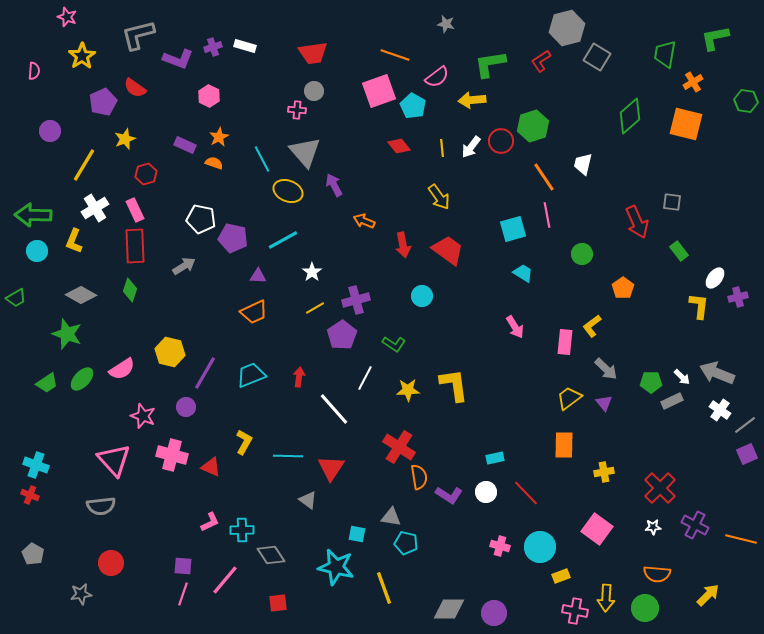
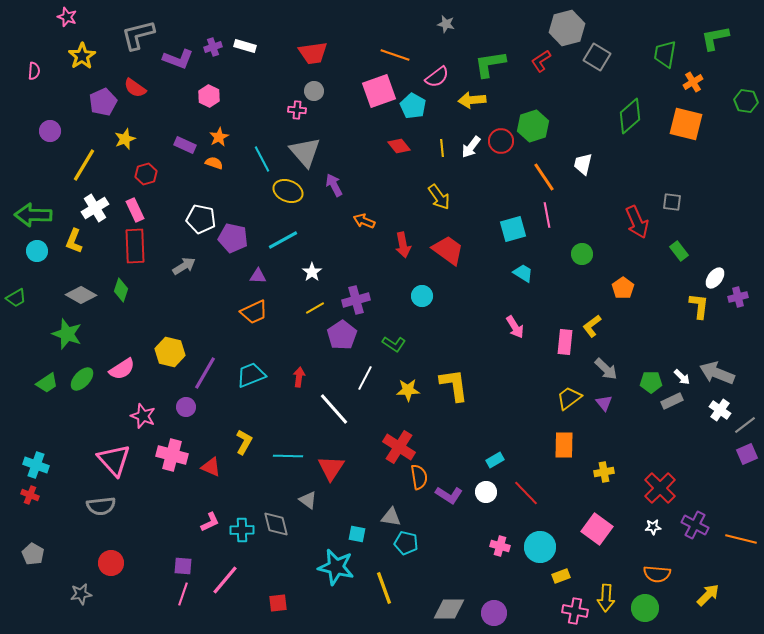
green diamond at (130, 290): moved 9 px left
cyan rectangle at (495, 458): moved 2 px down; rotated 18 degrees counterclockwise
gray diamond at (271, 555): moved 5 px right, 31 px up; rotated 20 degrees clockwise
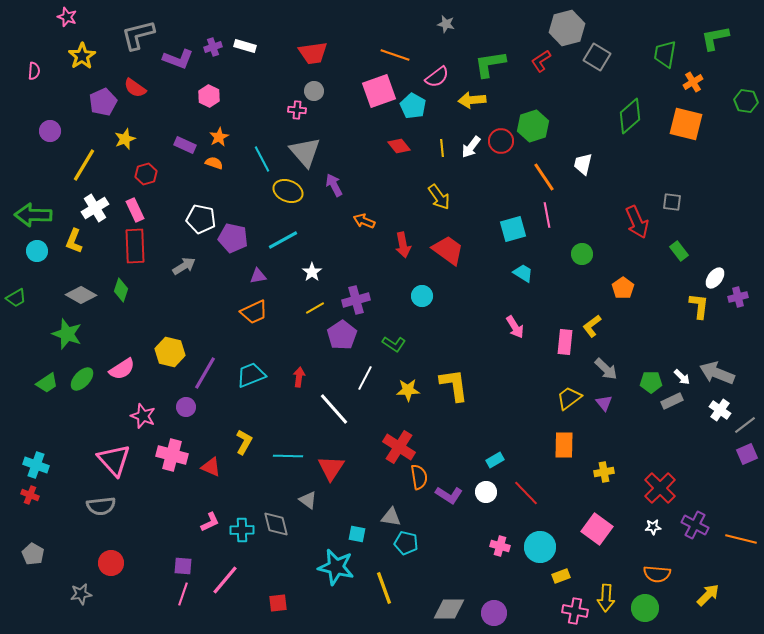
purple triangle at (258, 276): rotated 12 degrees counterclockwise
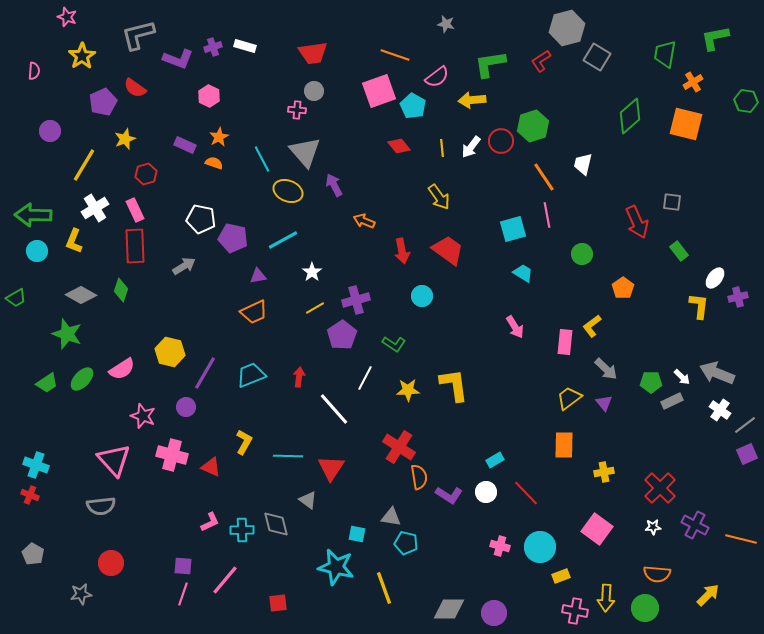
red arrow at (403, 245): moved 1 px left, 6 px down
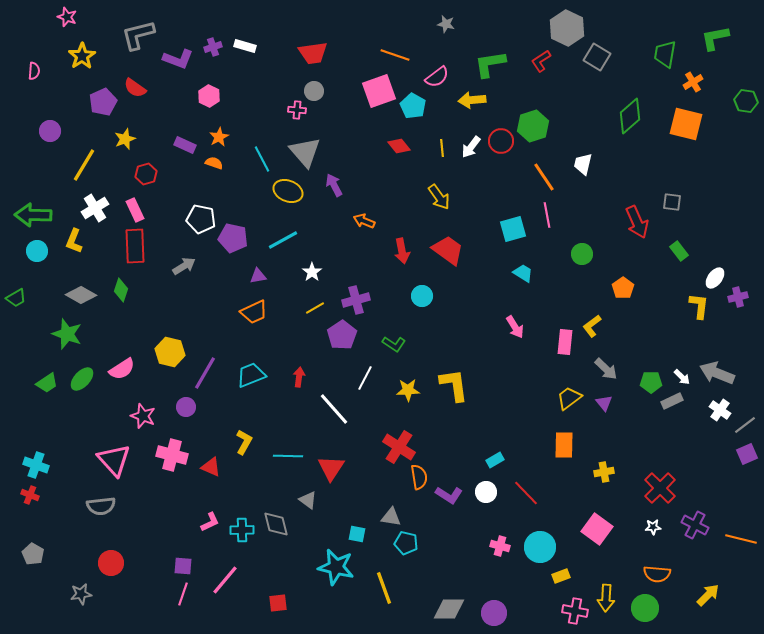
gray hexagon at (567, 28): rotated 20 degrees counterclockwise
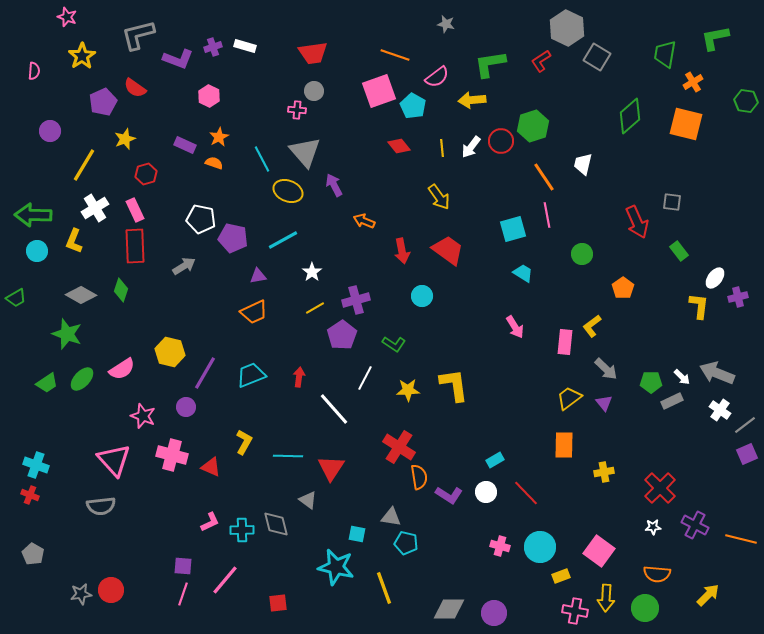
pink square at (597, 529): moved 2 px right, 22 px down
red circle at (111, 563): moved 27 px down
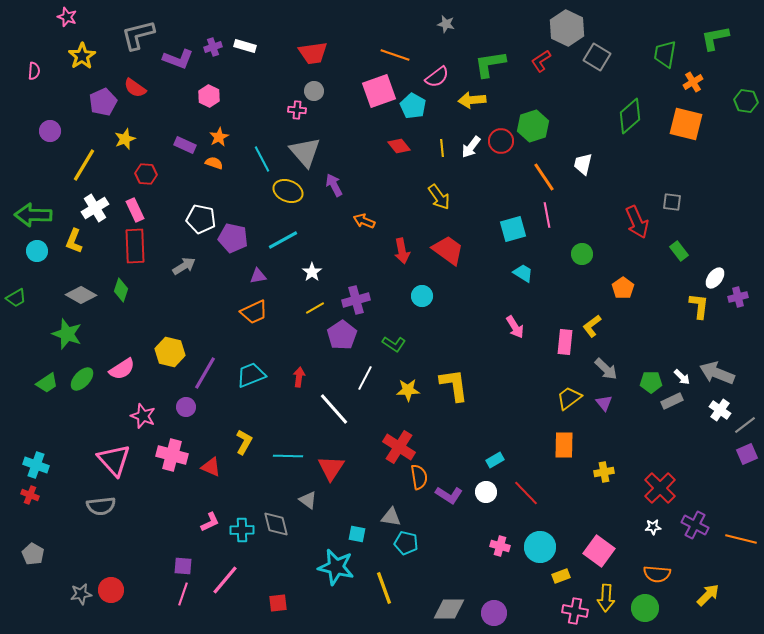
red hexagon at (146, 174): rotated 20 degrees clockwise
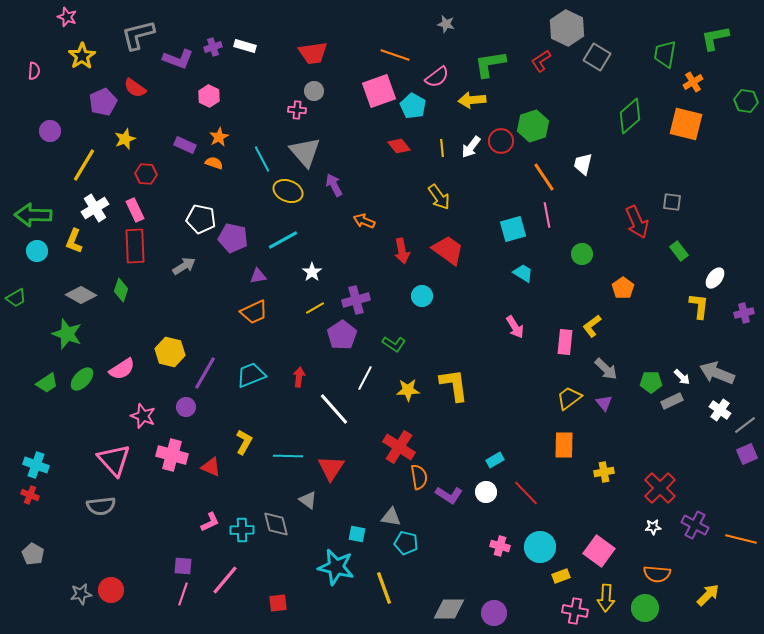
purple cross at (738, 297): moved 6 px right, 16 px down
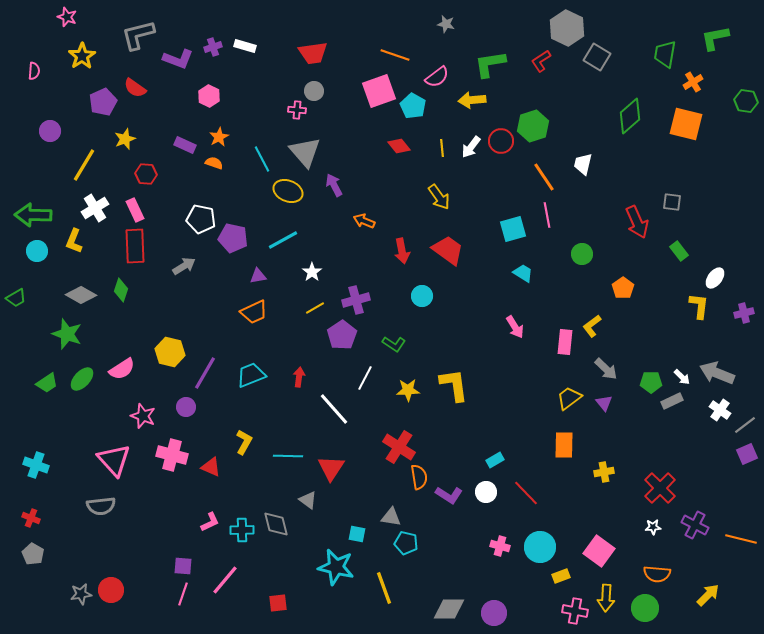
red cross at (30, 495): moved 1 px right, 23 px down
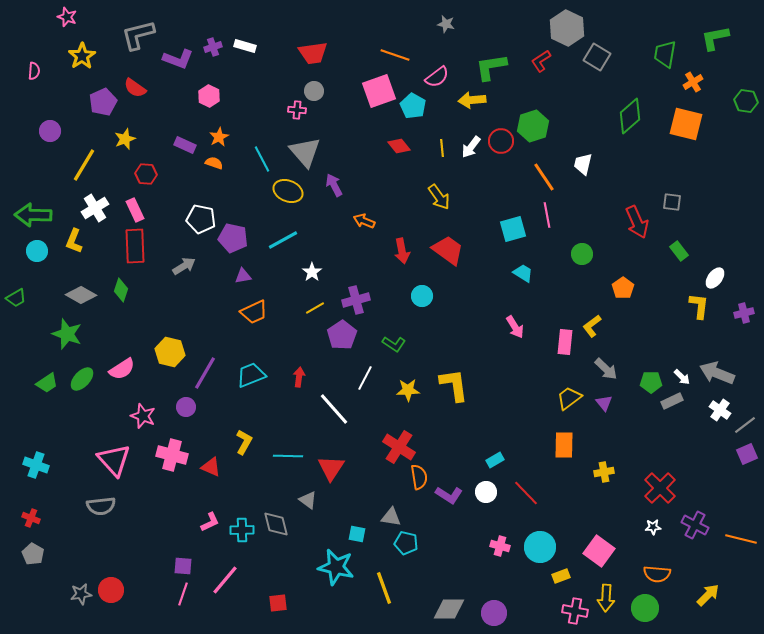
green L-shape at (490, 64): moved 1 px right, 3 px down
purple triangle at (258, 276): moved 15 px left
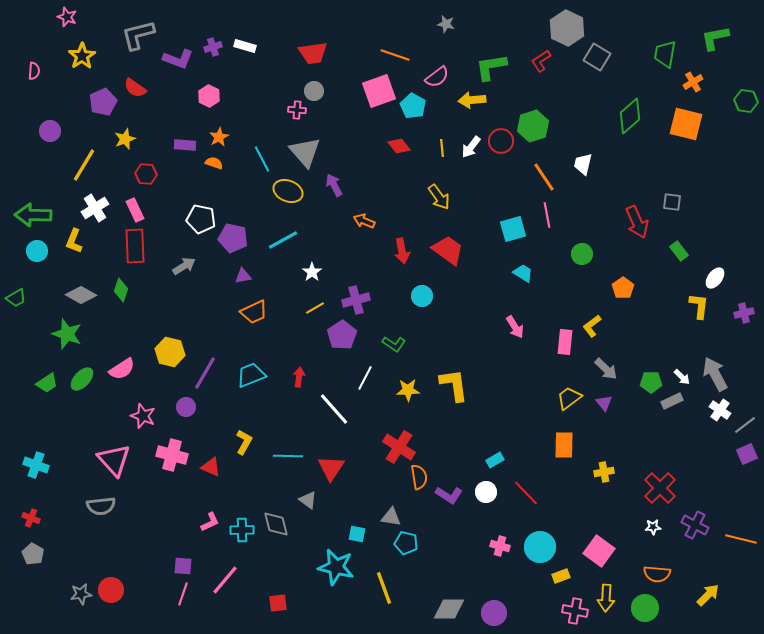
purple rectangle at (185, 145): rotated 20 degrees counterclockwise
gray arrow at (717, 373): moved 2 px left, 1 px down; rotated 40 degrees clockwise
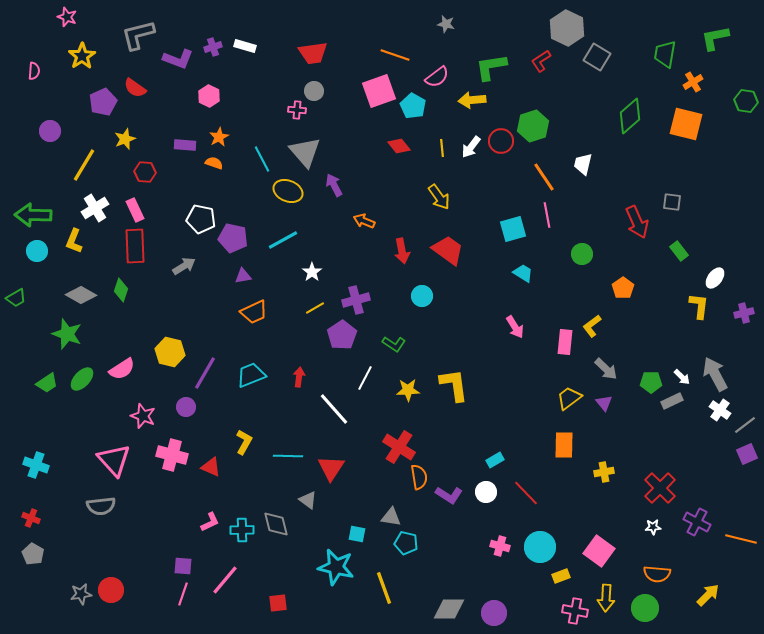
red hexagon at (146, 174): moved 1 px left, 2 px up
purple cross at (695, 525): moved 2 px right, 3 px up
